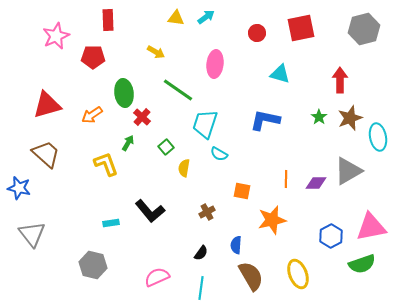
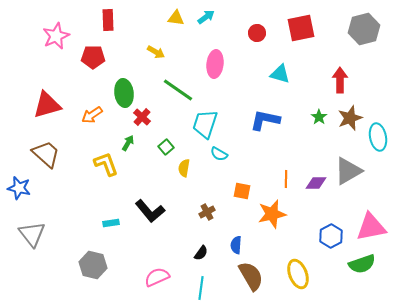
orange star at (272, 220): moved 6 px up
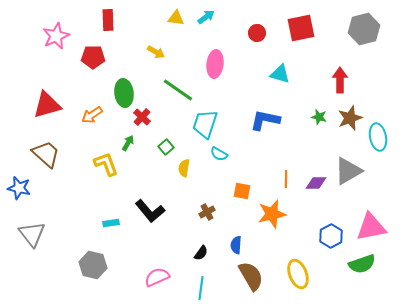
green star at (319, 117): rotated 21 degrees counterclockwise
